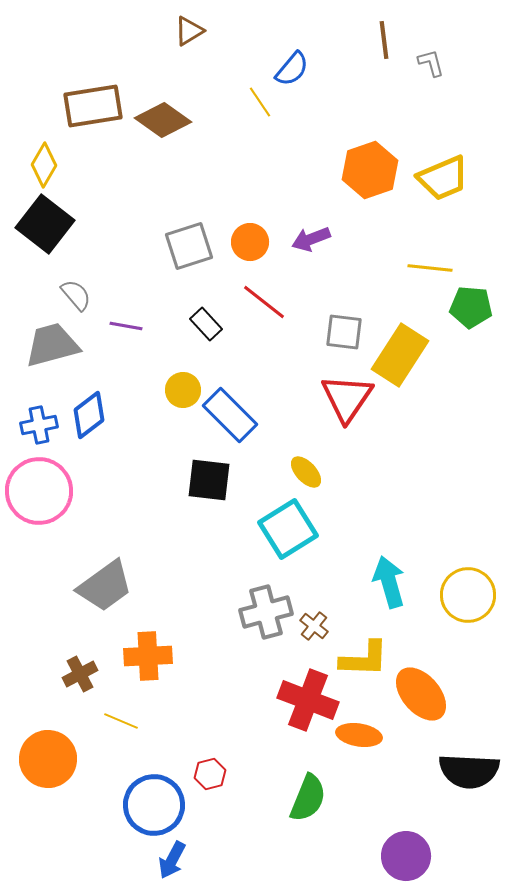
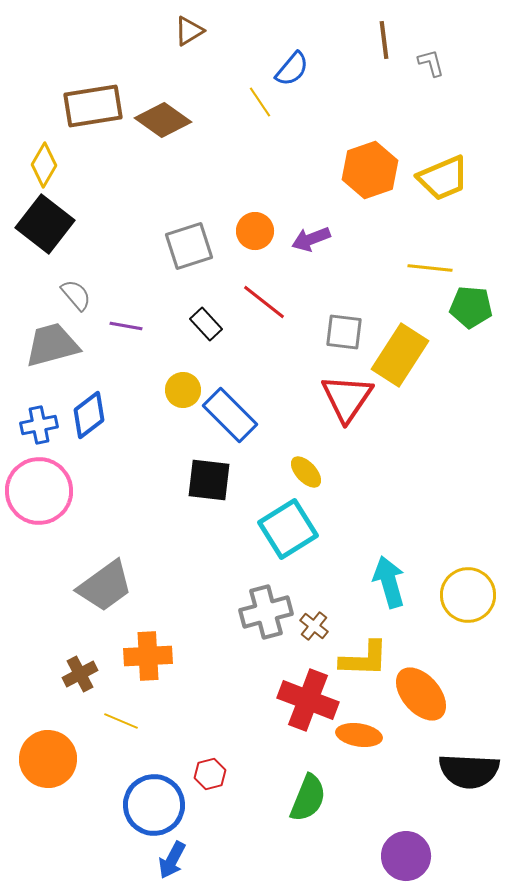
orange circle at (250, 242): moved 5 px right, 11 px up
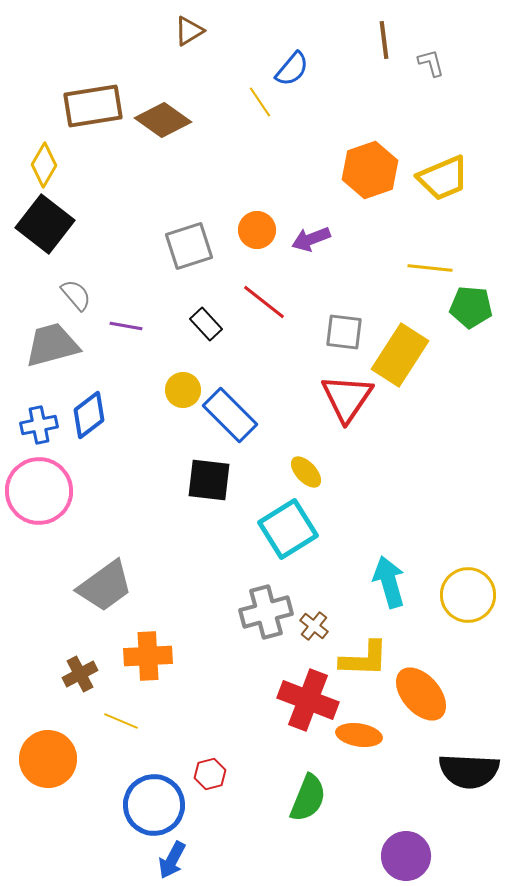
orange circle at (255, 231): moved 2 px right, 1 px up
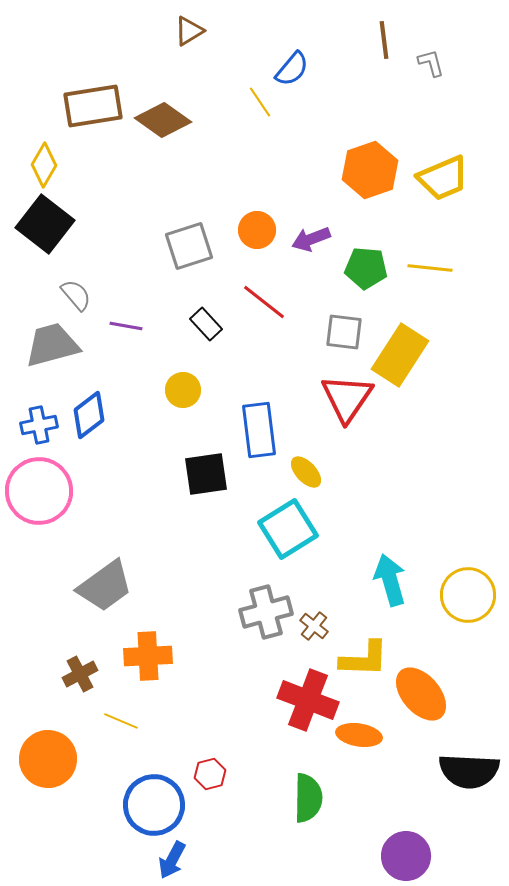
green pentagon at (471, 307): moved 105 px left, 39 px up
blue rectangle at (230, 415): moved 29 px right, 15 px down; rotated 38 degrees clockwise
black square at (209, 480): moved 3 px left, 6 px up; rotated 15 degrees counterclockwise
cyan arrow at (389, 582): moved 1 px right, 2 px up
green semicircle at (308, 798): rotated 21 degrees counterclockwise
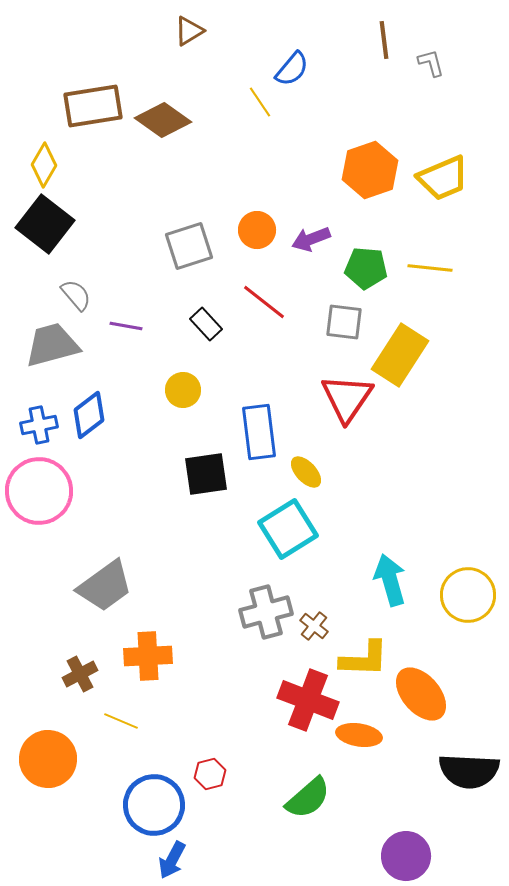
gray square at (344, 332): moved 10 px up
blue rectangle at (259, 430): moved 2 px down
green semicircle at (308, 798): rotated 48 degrees clockwise
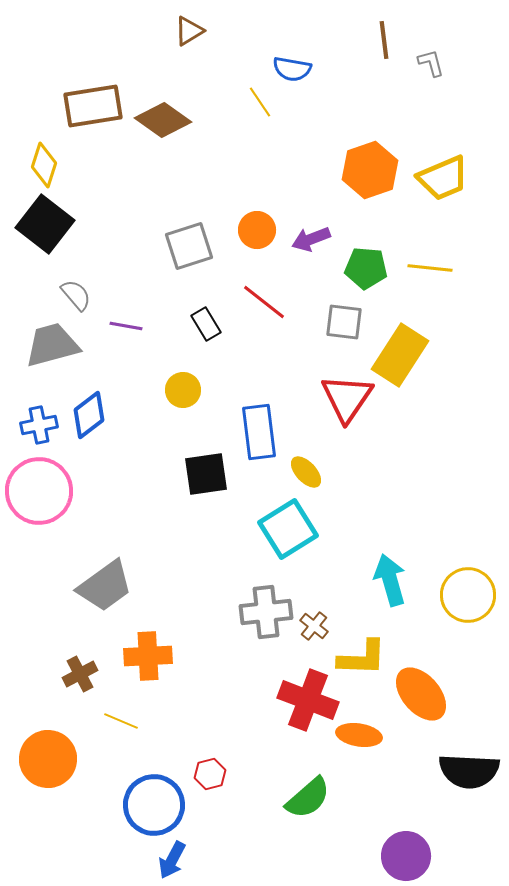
blue semicircle at (292, 69): rotated 60 degrees clockwise
yellow diamond at (44, 165): rotated 12 degrees counterclockwise
black rectangle at (206, 324): rotated 12 degrees clockwise
gray cross at (266, 612): rotated 9 degrees clockwise
yellow L-shape at (364, 659): moved 2 px left, 1 px up
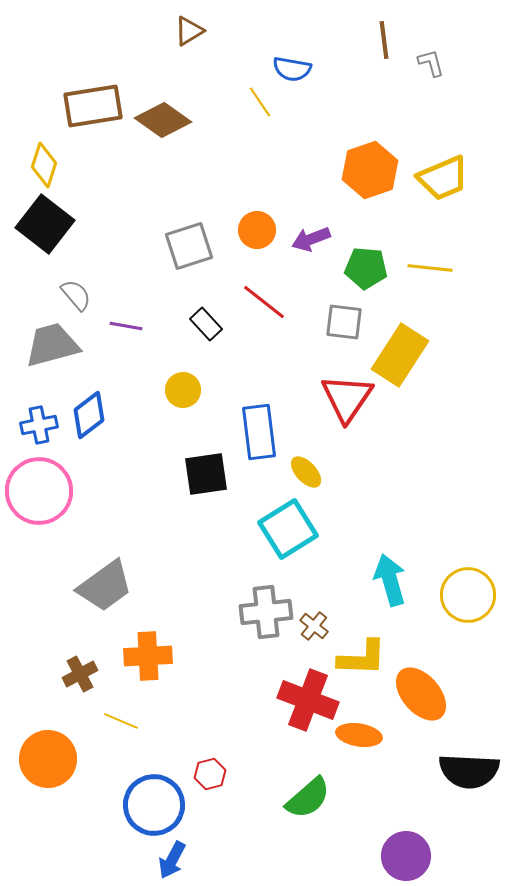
black rectangle at (206, 324): rotated 12 degrees counterclockwise
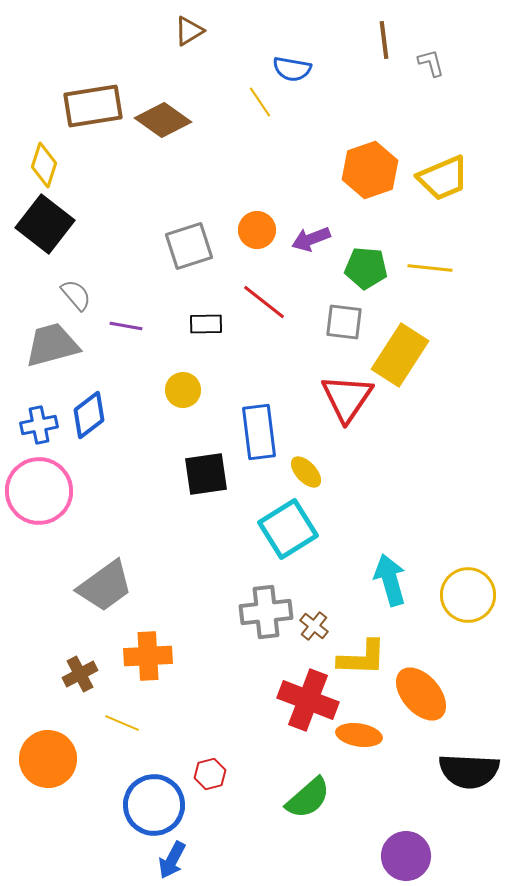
black rectangle at (206, 324): rotated 48 degrees counterclockwise
yellow line at (121, 721): moved 1 px right, 2 px down
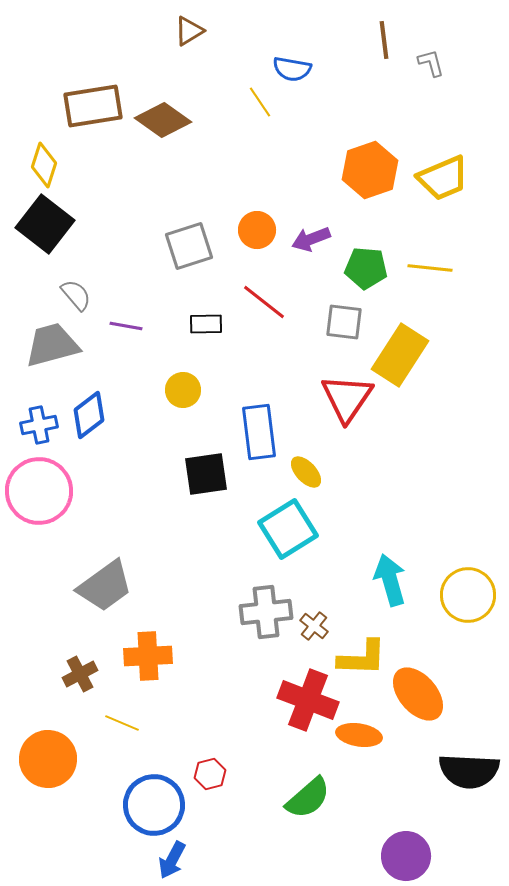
orange ellipse at (421, 694): moved 3 px left
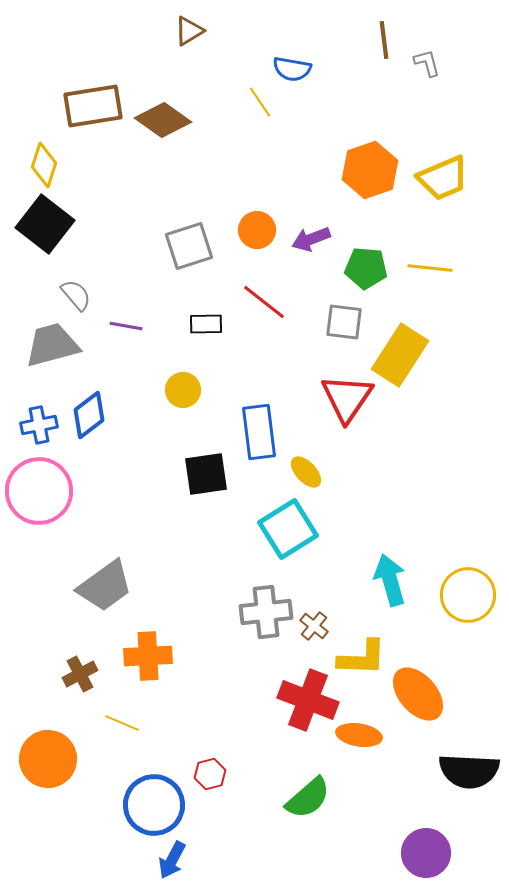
gray L-shape at (431, 63): moved 4 px left
purple circle at (406, 856): moved 20 px right, 3 px up
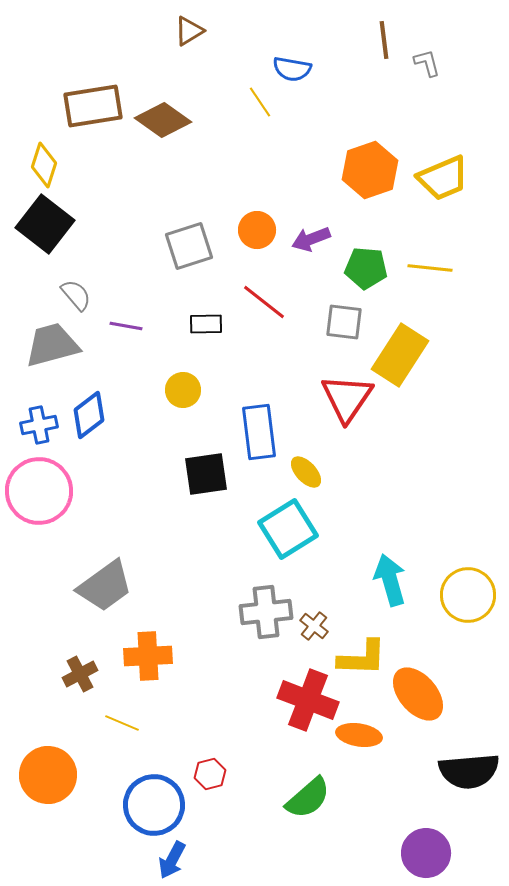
orange circle at (48, 759): moved 16 px down
black semicircle at (469, 771): rotated 8 degrees counterclockwise
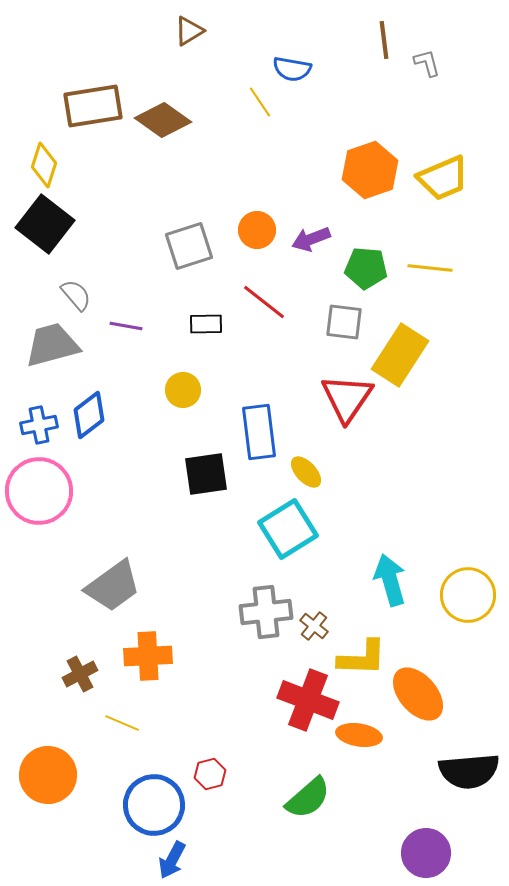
gray trapezoid at (105, 586): moved 8 px right
